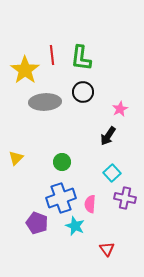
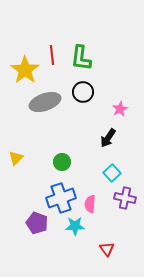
gray ellipse: rotated 16 degrees counterclockwise
black arrow: moved 2 px down
cyan star: rotated 24 degrees counterclockwise
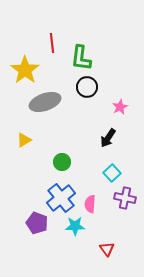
red line: moved 12 px up
black circle: moved 4 px right, 5 px up
pink star: moved 2 px up
yellow triangle: moved 8 px right, 18 px up; rotated 14 degrees clockwise
blue cross: rotated 20 degrees counterclockwise
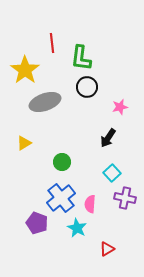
pink star: rotated 14 degrees clockwise
yellow triangle: moved 3 px down
cyan star: moved 2 px right, 2 px down; rotated 30 degrees clockwise
red triangle: rotated 35 degrees clockwise
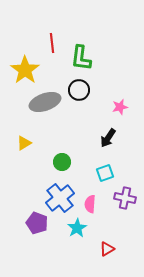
black circle: moved 8 px left, 3 px down
cyan square: moved 7 px left; rotated 24 degrees clockwise
blue cross: moved 1 px left
cyan star: rotated 12 degrees clockwise
